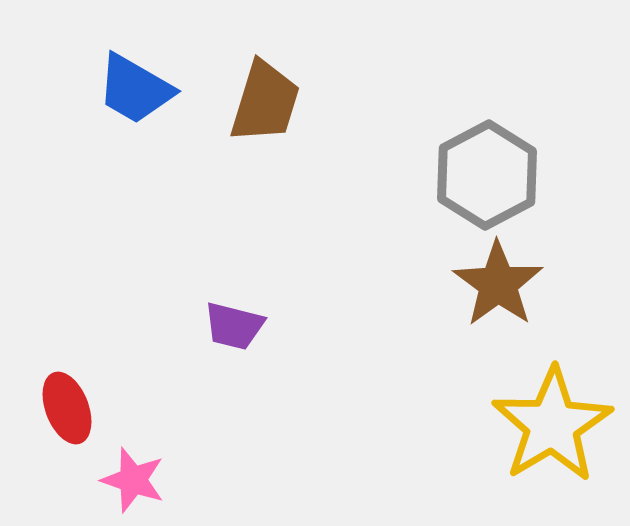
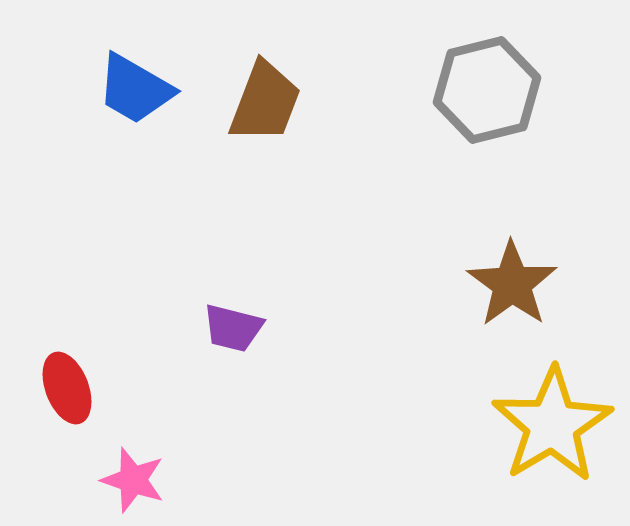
brown trapezoid: rotated 4 degrees clockwise
gray hexagon: moved 85 px up; rotated 14 degrees clockwise
brown star: moved 14 px right
purple trapezoid: moved 1 px left, 2 px down
red ellipse: moved 20 px up
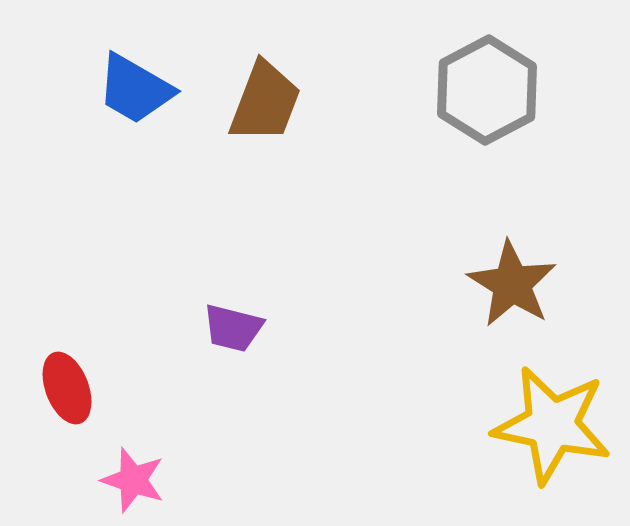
gray hexagon: rotated 14 degrees counterclockwise
brown star: rotated 4 degrees counterclockwise
yellow star: rotated 29 degrees counterclockwise
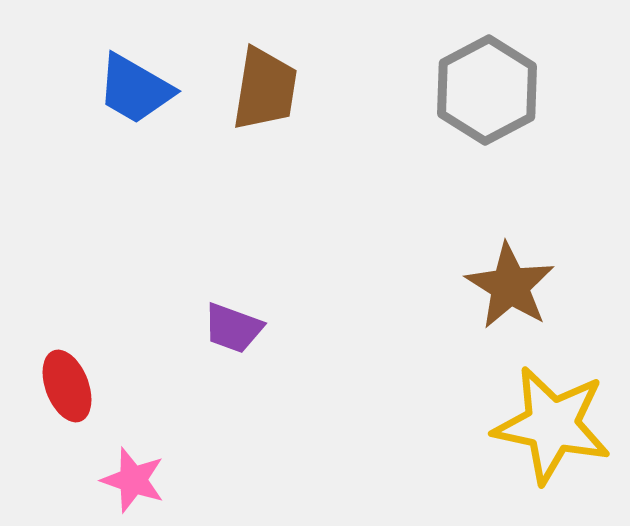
brown trapezoid: moved 13 px up; rotated 12 degrees counterclockwise
brown star: moved 2 px left, 2 px down
purple trapezoid: rotated 6 degrees clockwise
red ellipse: moved 2 px up
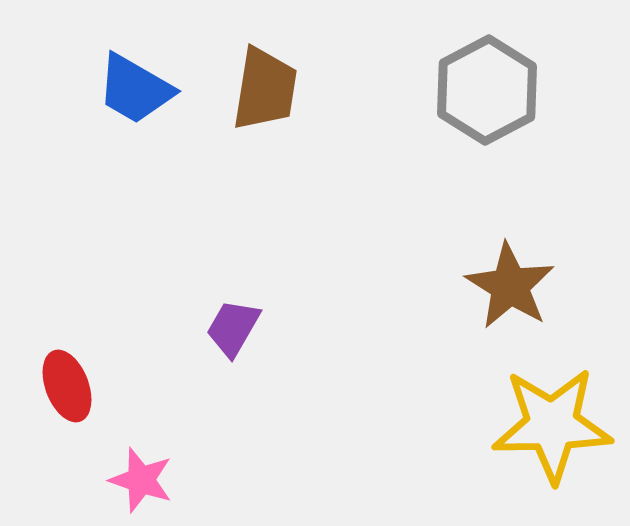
purple trapezoid: rotated 100 degrees clockwise
yellow star: rotated 13 degrees counterclockwise
pink star: moved 8 px right
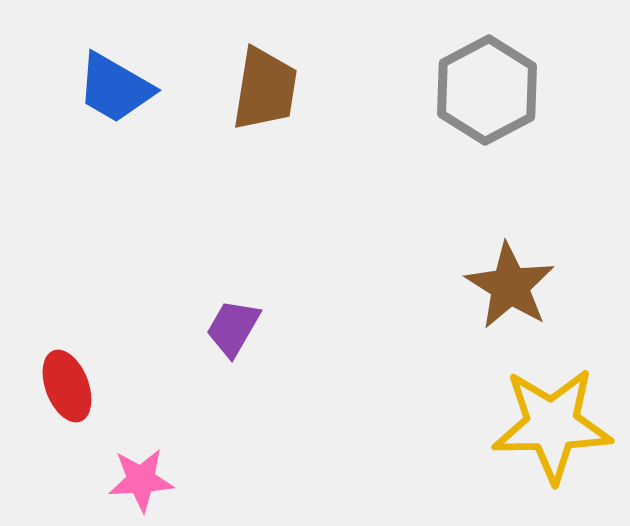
blue trapezoid: moved 20 px left, 1 px up
pink star: rotated 22 degrees counterclockwise
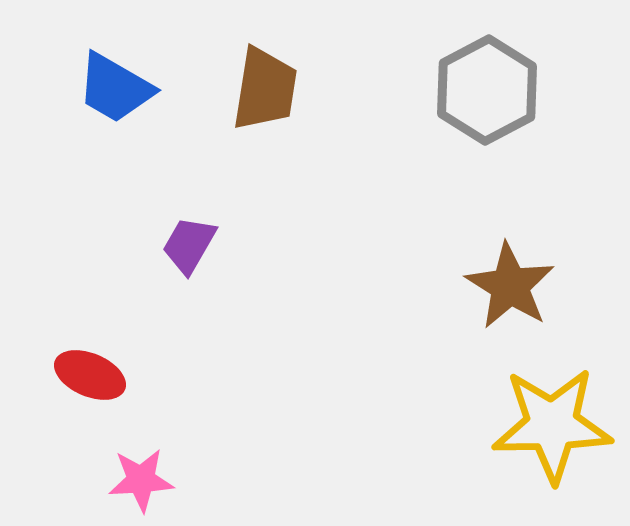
purple trapezoid: moved 44 px left, 83 px up
red ellipse: moved 23 px right, 11 px up; rotated 46 degrees counterclockwise
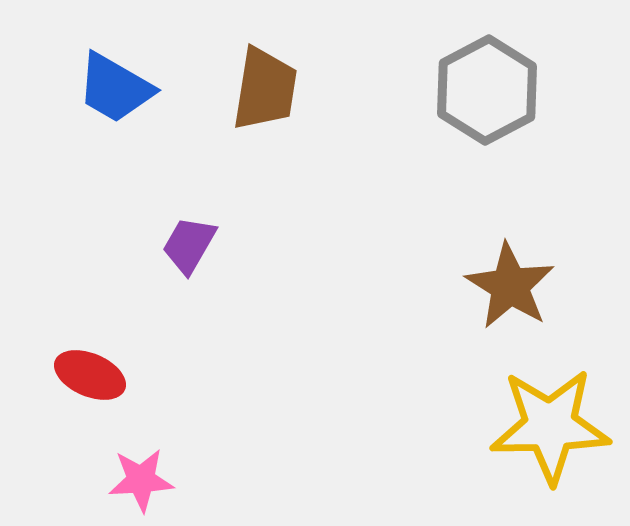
yellow star: moved 2 px left, 1 px down
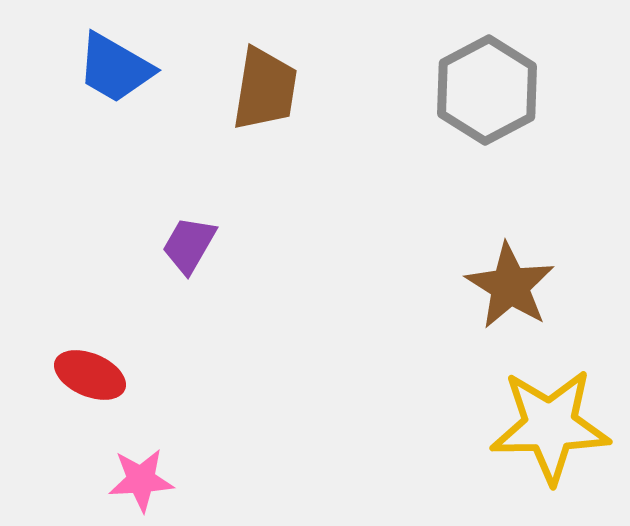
blue trapezoid: moved 20 px up
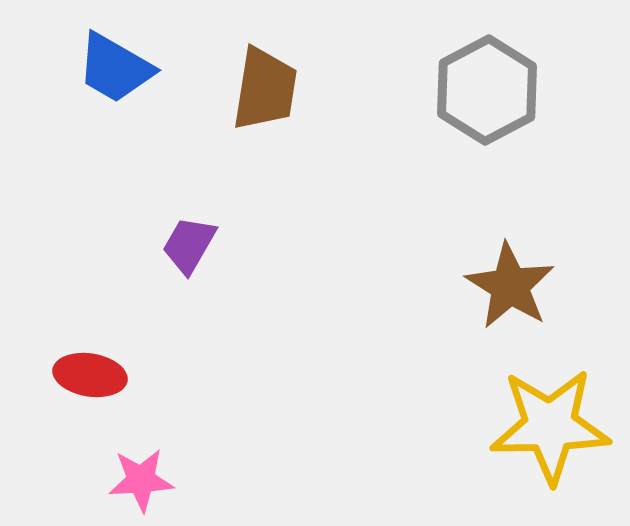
red ellipse: rotated 14 degrees counterclockwise
